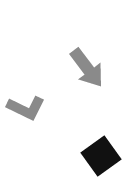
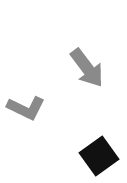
black square: moved 2 px left
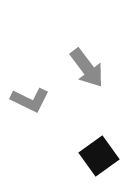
gray L-shape: moved 4 px right, 8 px up
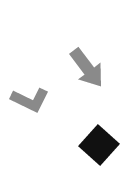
black square: moved 11 px up; rotated 12 degrees counterclockwise
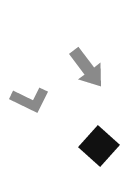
black square: moved 1 px down
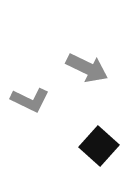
gray arrow: rotated 27 degrees counterclockwise
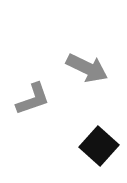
gray L-shape: moved 3 px right, 1 px up; rotated 45 degrees counterclockwise
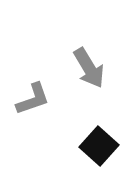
gray arrow: moved 2 px right; rotated 33 degrees clockwise
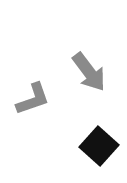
gray arrow: moved 4 px down; rotated 6 degrees counterclockwise
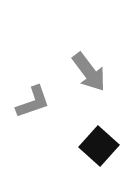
gray L-shape: moved 3 px down
